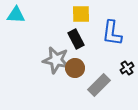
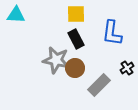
yellow square: moved 5 px left
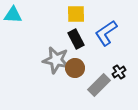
cyan triangle: moved 3 px left
blue L-shape: moved 6 px left; rotated 48 degrees clockwise
black cross: moved 8 px left, 4 px down
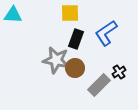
yellow square: moved 6 px left, 1 px up
black rectangle: rotated 48 degrees clockwise
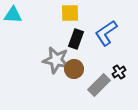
brown circle: moved 1 px left, 1 px down
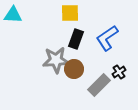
blue L-shape: moved 1 px right, 5 px down
gray star: rotated 16 degrees counterclockwise
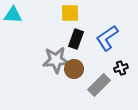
black cross: moved 2 px right, 4 px up; rotated 16 degrees clockwise
